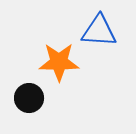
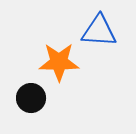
black circle: moved 2 px right
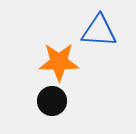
black circle: moved 21 px right, 3 px down
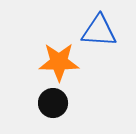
black circle: moved 1 px right, 2 px down
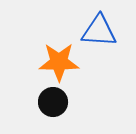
black circle: moved 1 px up
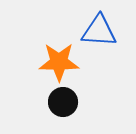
black circle: moved 10 px right
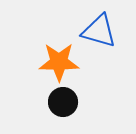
blue triangle: rotated 12 degrees clockwise
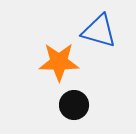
black circle: moved 11 px right, 3 px down
